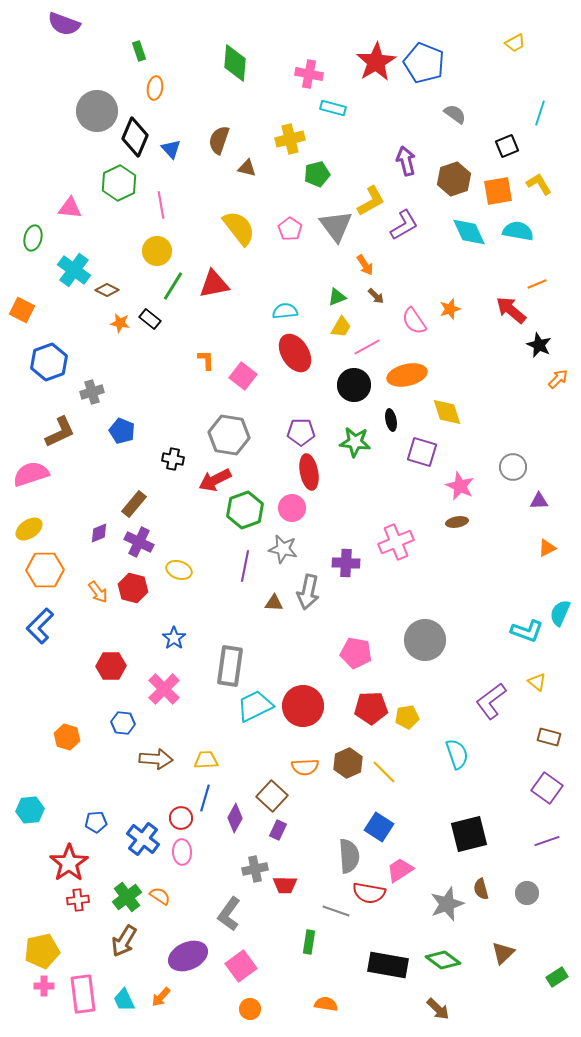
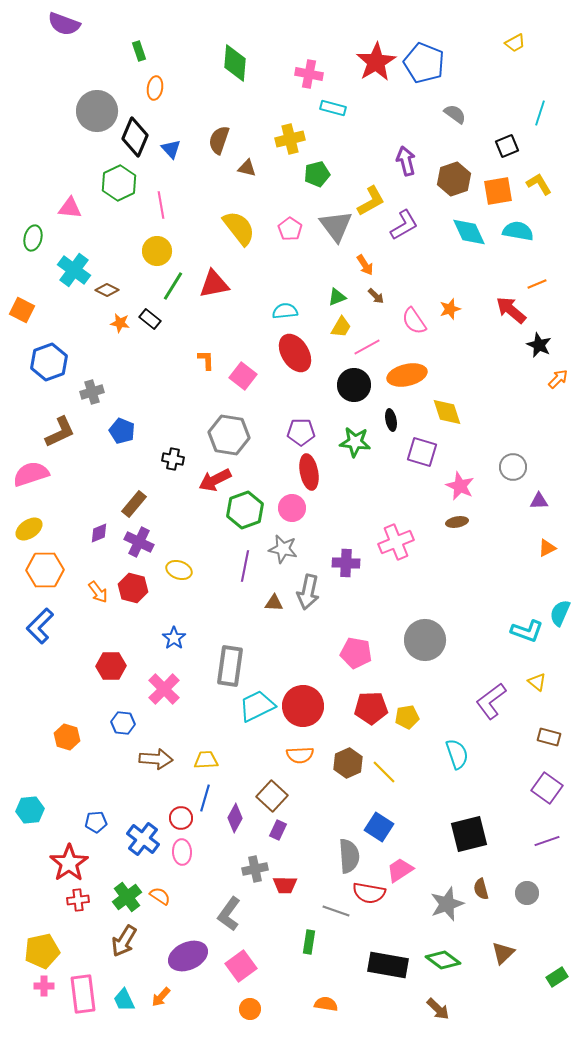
cyan trapezoid at (255, 706): moved 2 px right
orange semicircle at (305, 767): moved 5 px left, 12 px up
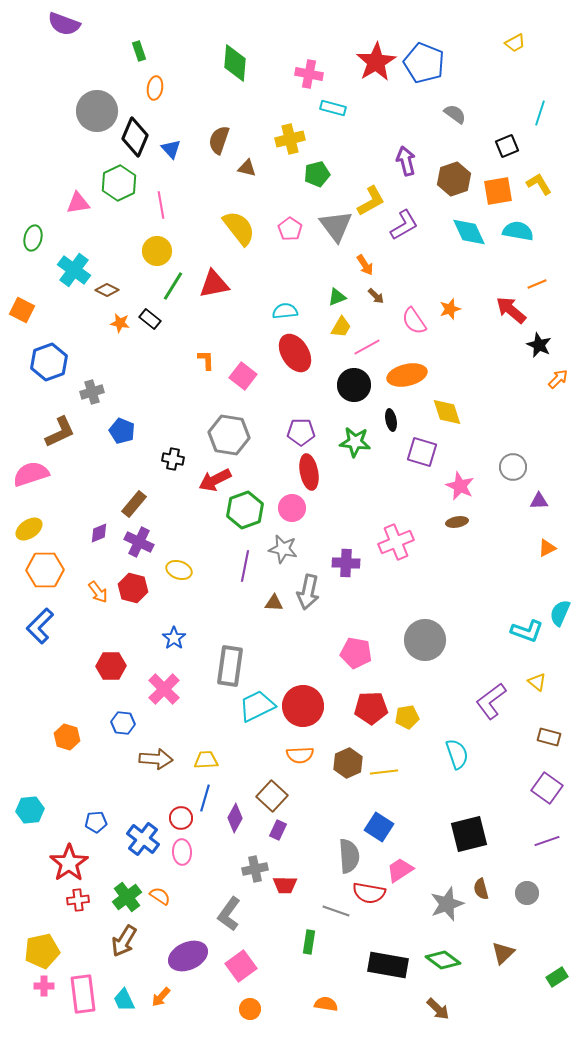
pink triangle at (70, 208): moved 8 px right, 5 px up; rotated 15 degrees counterclockwise
yellow line at (384, 772): rotated 52 degrees counterclockwise
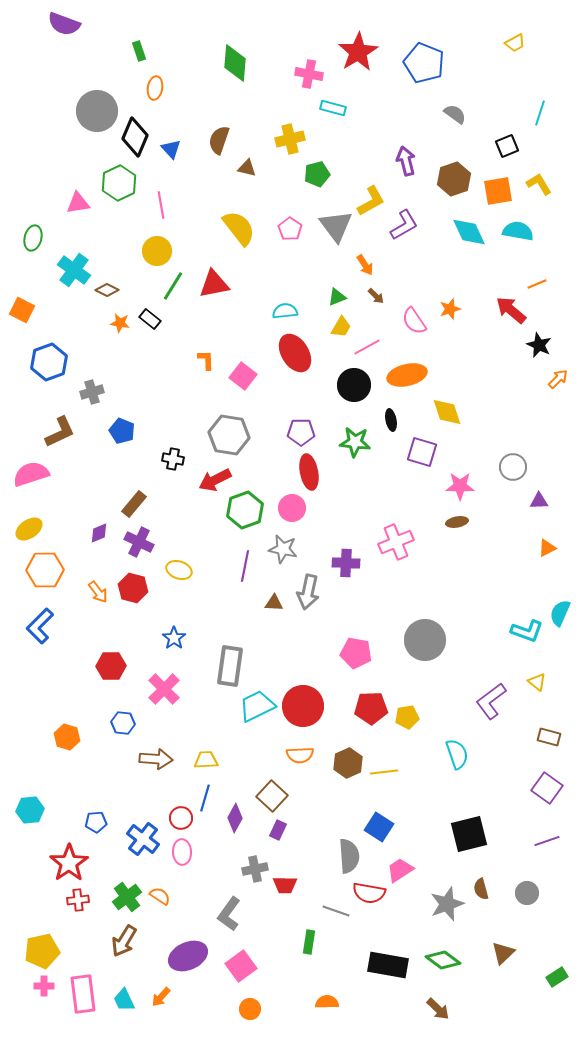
red star at (376, 62): moved 18 px left, 10 px up
pink star at (460, 486): rotated 24 degrees counterclockwise
orange semicircle at (326, 1004): moved 1 px right, 2 px up; rotated 10 degrees counterclockwise
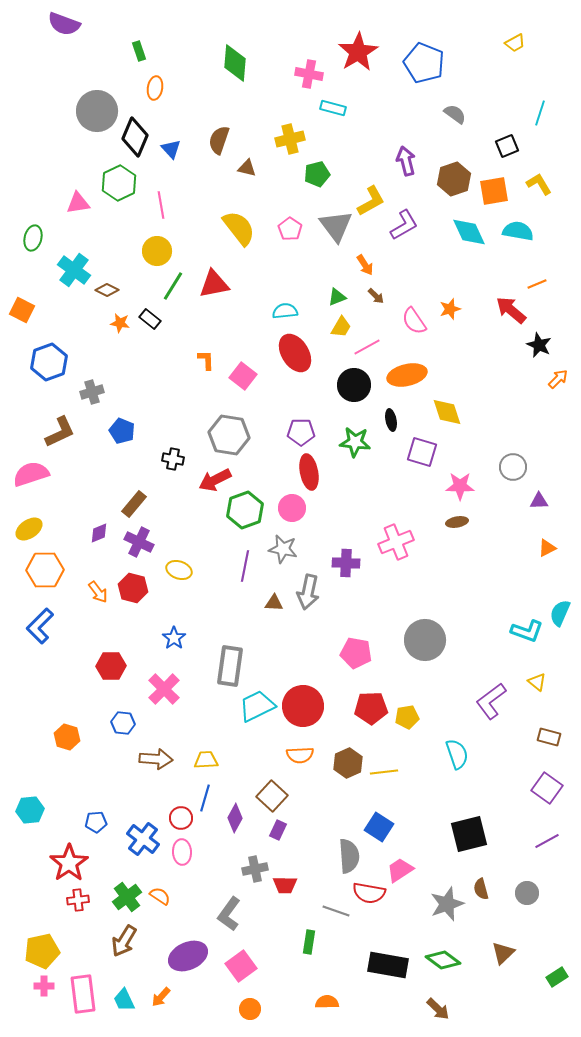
orange square at (498, 191): moved 4 px left
purple line at (547, 841): rotated 10 degrees counterclockwise
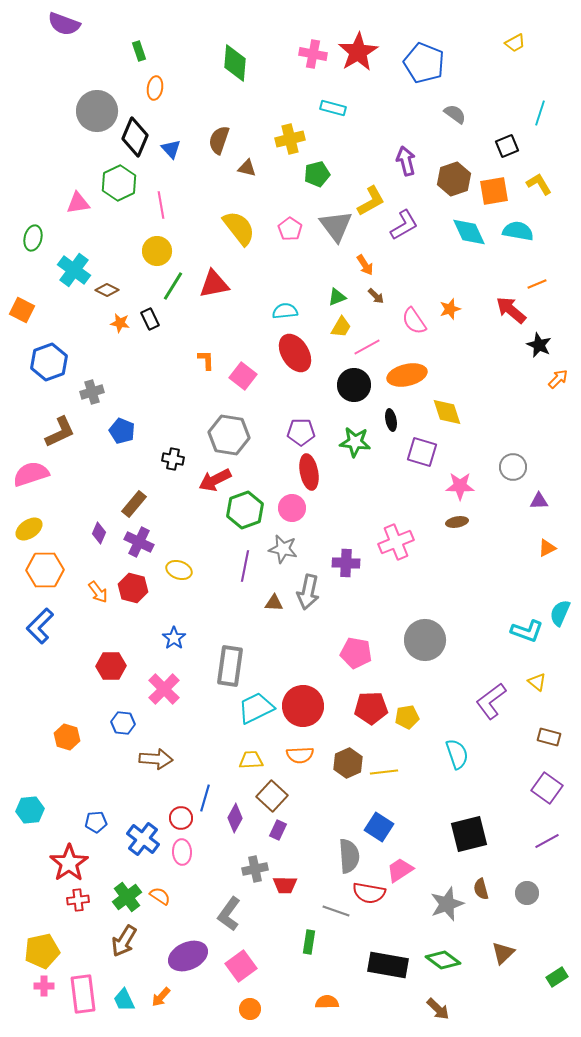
pink cross at (309, 74): moved 4 px right, 20 px up
black rectangle at (150, 319): rotated 25 degrees clockwise
purple diamond at (99, 533): rotated 45 degrees counterclockwise
cyan trapezoid at (257, 706): moved 1 px left, 2 px down
yellow trapezoid at (206, 760): moved 45 px right
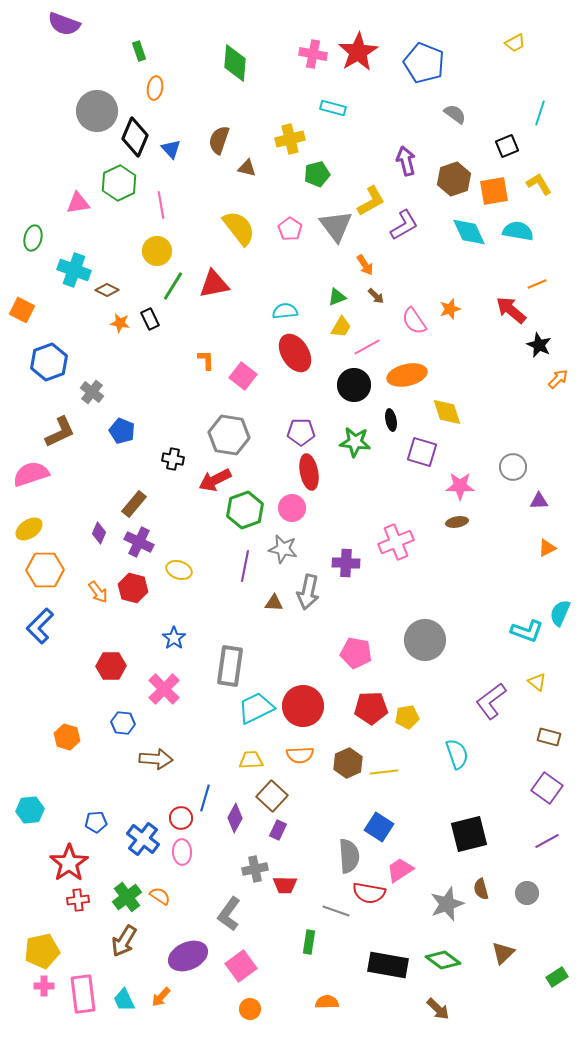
cyan cross at (74, 270): rotated 16 degrees counterclockwise
gray cross at (92, 392): rotated 35 degrees counterclockwise
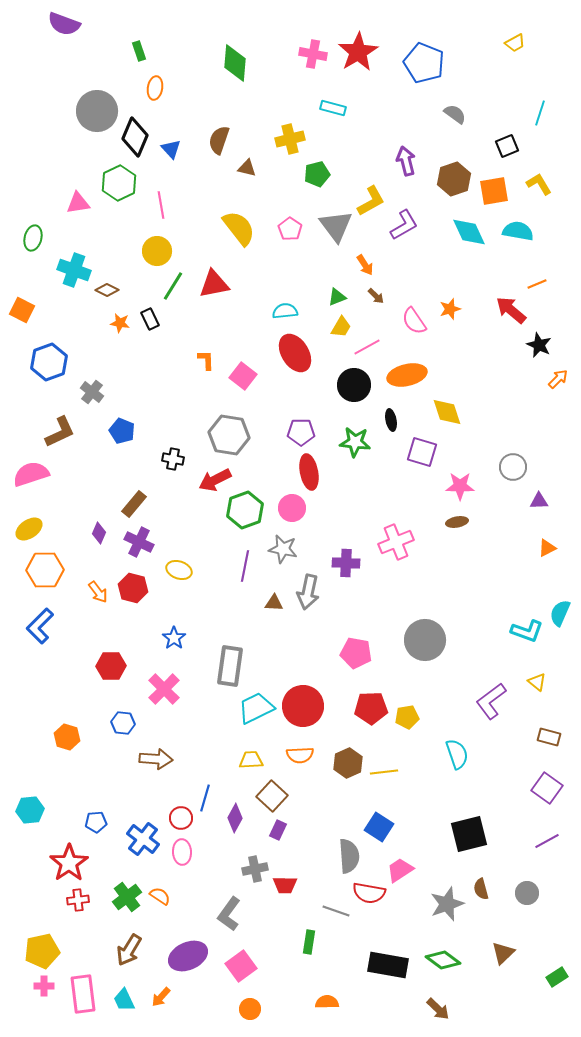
brown arrow at (124, 941): moved 5 px right, 9 px down
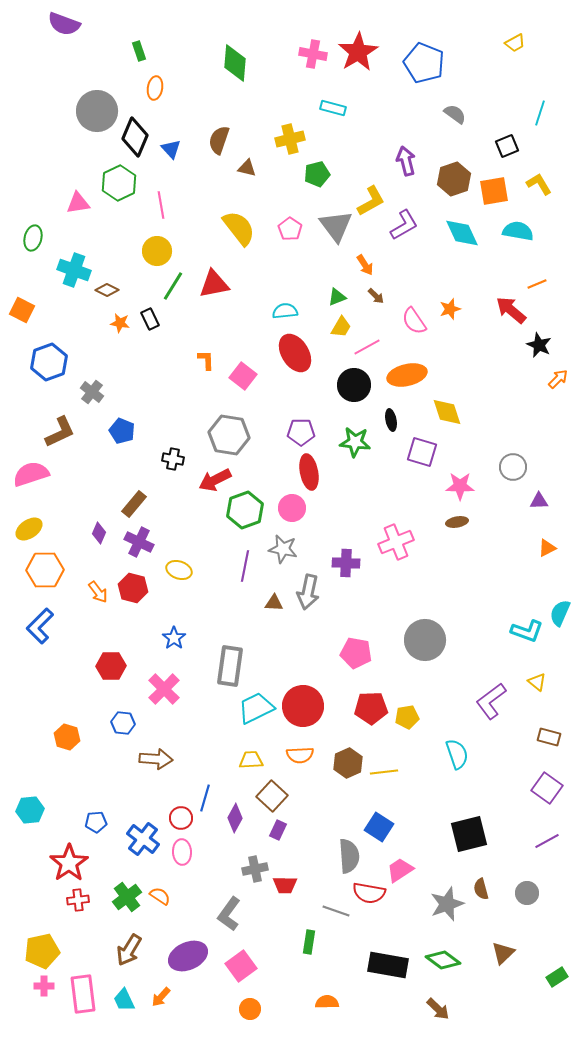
cyan diamond at (469, 232): moved 7 px left, 1 px down
